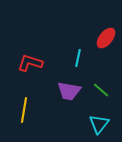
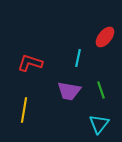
red ellipse: moved 1 px left, 1 px up
green line: rotated 30 degrees clockwise
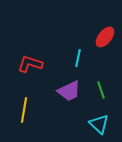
red L-shape: moved 1 px down
purple trapezoid: rotated 35 degrees counterclockwise
cyan triangle: rotated 25 degrees counterclockwise
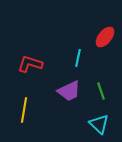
green line: moved 1 px down
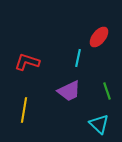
red ellipse: moved 6 px left
red L-shape: moved 3 px left, 2 px up
green line: moved 6 px right
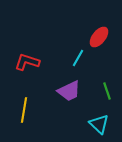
cyan line: rotated 18 degrees clockwise
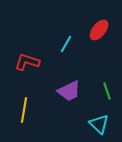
red ellipse: moved 7 px up
cyan line: moved 12 px left, 14 px up
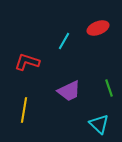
red ellipse: moved 1 px left, 2 px up; rotated 30 degrees clockwise
cyan line: moved 2 px left, 3 px up
green line: moved 2 px right, 3 px up
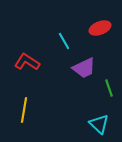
red ellipse: moved 2 px right
cyan line: rotated 60 degrees counterclockwise
red L-shape: rotated 15 degrees clockwise
purple trapezoid: moved 15 px right, 23 px up
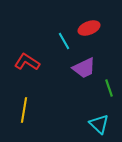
red ellipse: moved 11 px left
